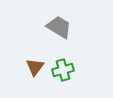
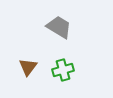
brown triangle: moved 7 px left
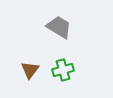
brown triangle: moved 2 px right, 3 px down
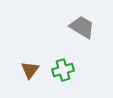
gray trapezoid: moved 23 px right
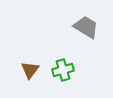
gray trapezoid: moved 4 px right
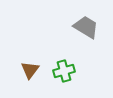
green cross: moved 1 px right, 1 px down
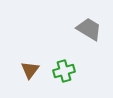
gray trapezoid: moved 3 px right, 2 px down
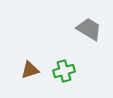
brown triangle: rotated 36 degrees clockwise
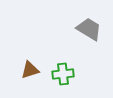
green cross: moved 1 px left, 3 px down; rotated 10 degrees clockwise
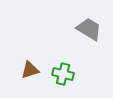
green cross: rotated 20 degrees clockwise
